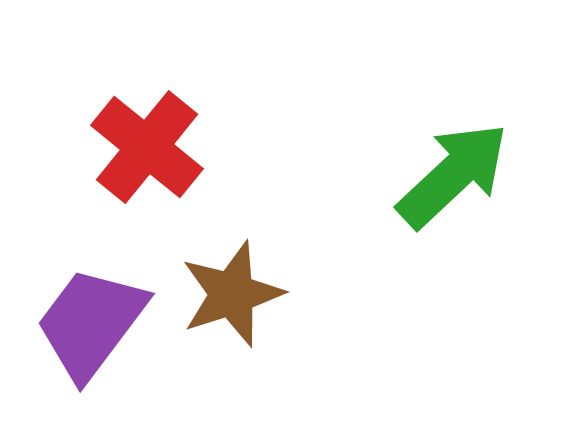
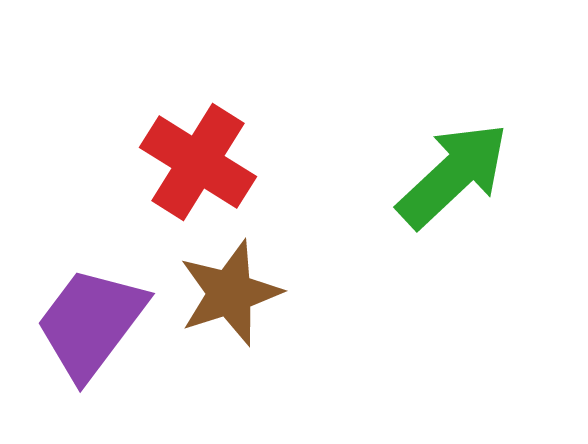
red cross: moved 51 px right, 15 px down; rotated 7 degrees counterclockwise
brown star: moved 2 px left, 1 px up
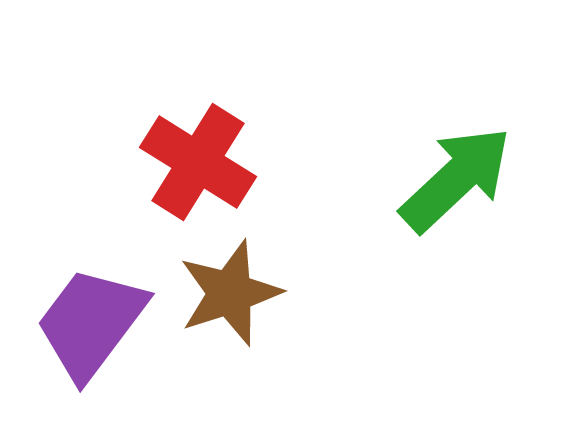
green arrow: moved 3 px right, 4 px down
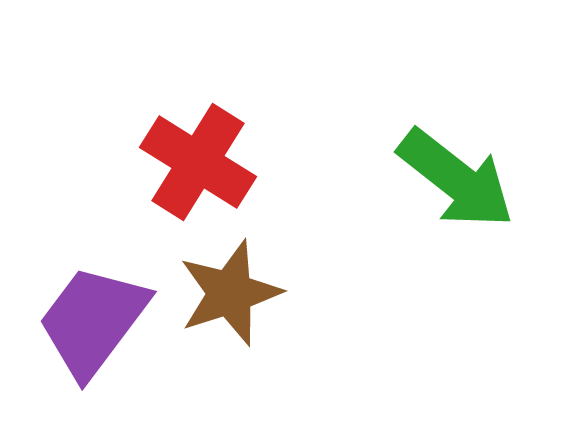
green arrow: rotated 81 degrees clockwise
purple trapezoid: moved 2 px right, 2 px up
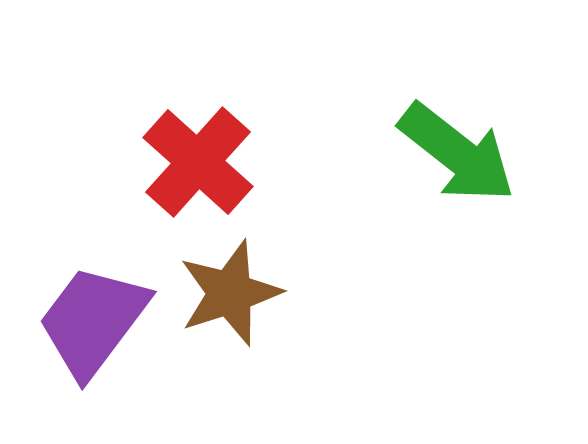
red cross: rotated 10 degrees clockwise
green arrow: moved 1 px right, 26 px up
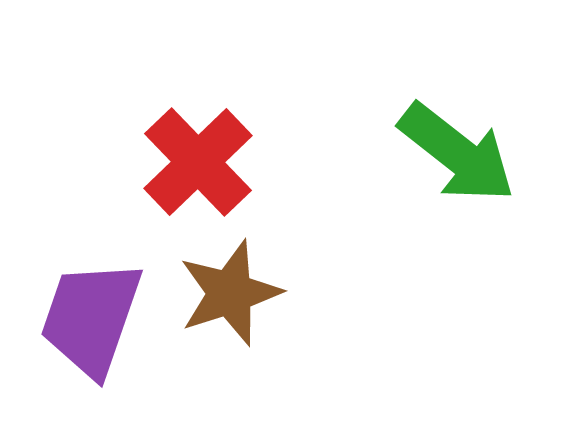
red cross: rotated 4 degrees clockwise
purple trapezoid: moved 2 px left, 3 px up; rotated 18 degrees counterclockwise
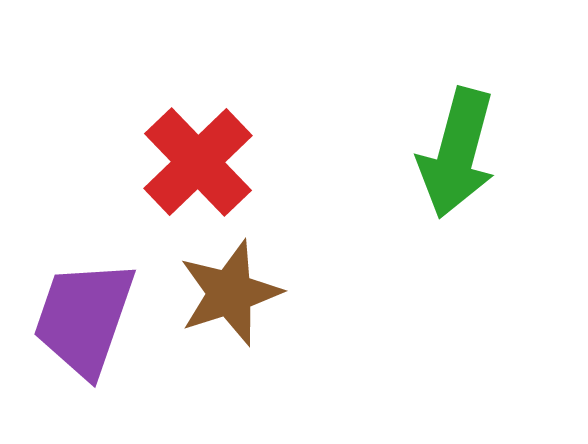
green arrow: rotated 67 degrees clockwise
purple trapezoid: moved 7 px left
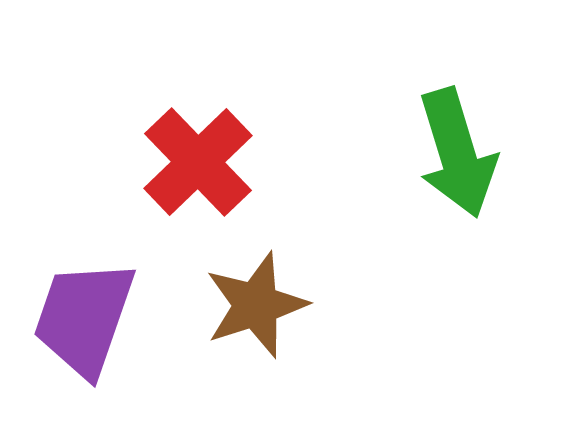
green arrow: rotated 32 degrees counterclockwise
brown star: moved 26 px right, 12 px down
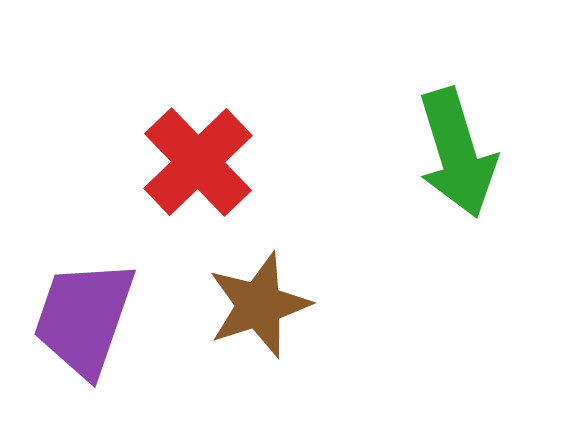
brown star: moved 3 px right
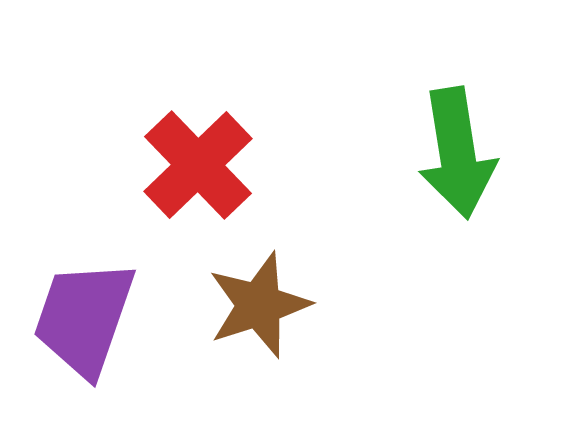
green arrow: rotated 8 degrees clockwise
red cross: moved 3 px down
